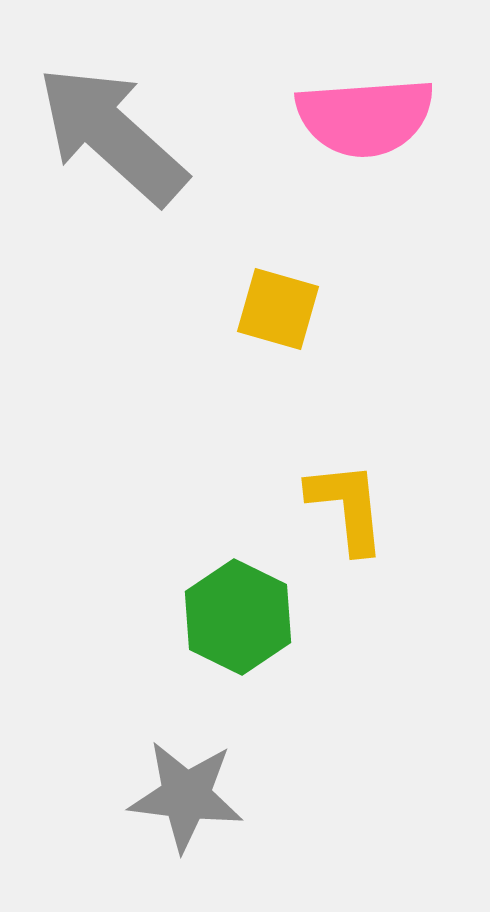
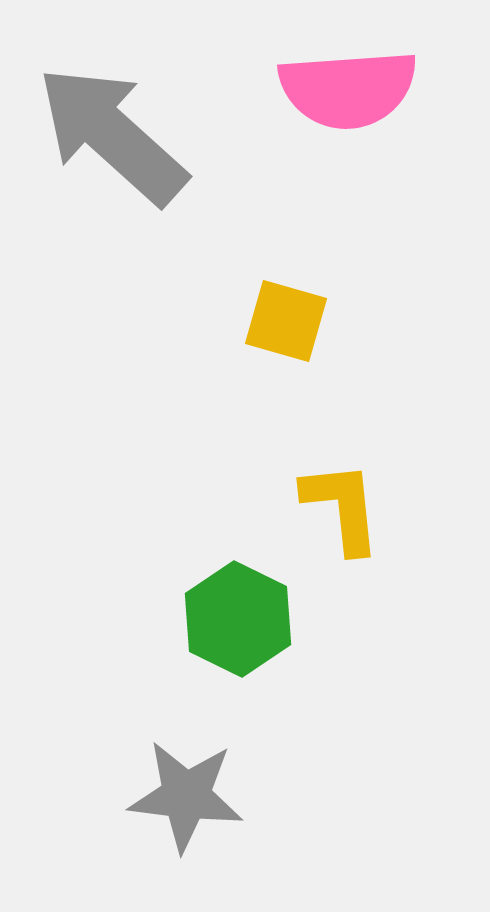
pink semicircle: moved 17 px left, 28 px up
yellow square: moved 8 px right, 12 px down
yellow L-shape: moved 5 px left
green hexagon: moved 2 px down
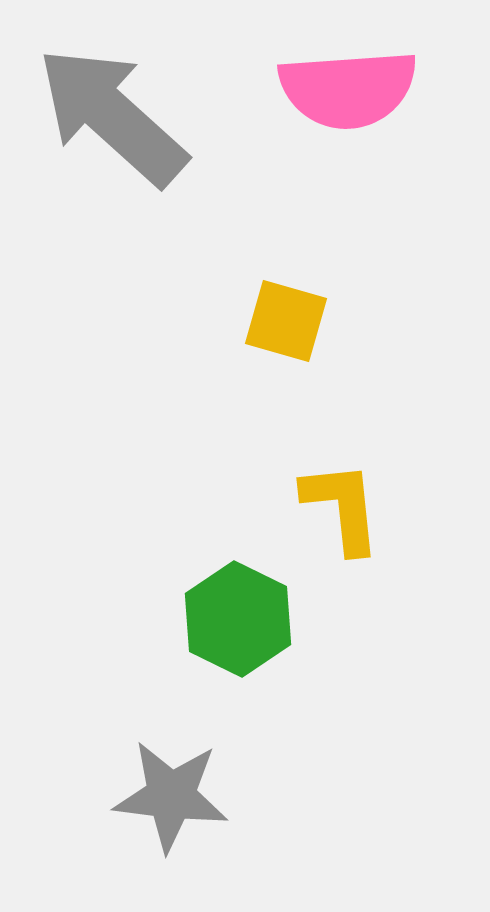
gray arrow: moved 19 px up
gray star: moved 15 px left
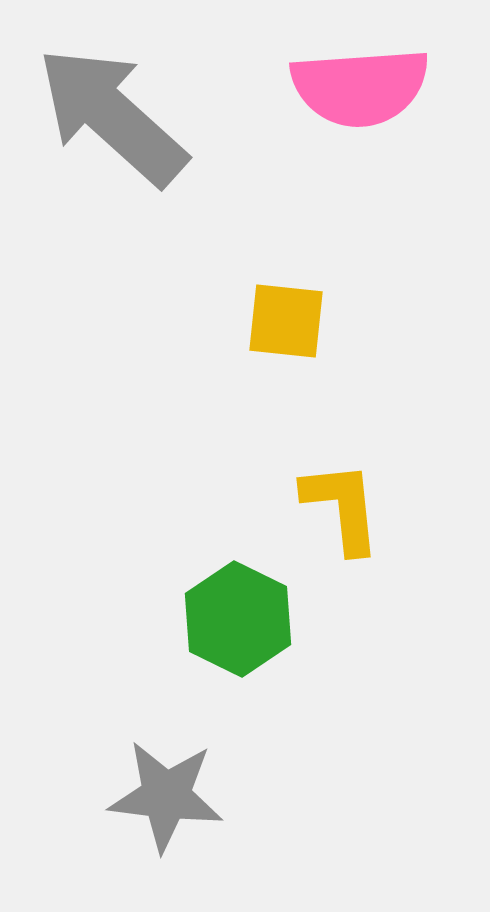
pink semicircle: moved 12 px right, 2 px up
yellow square: rotated 10 degrees counterclockwise
gray star: moved 5 px left
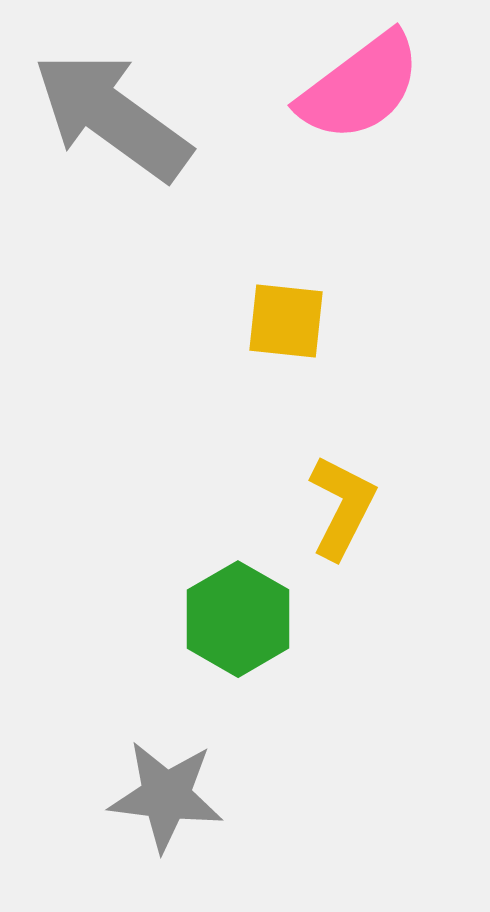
pink semicircle: rotated 33 degrees counterclockwise
gray arrow: rotated 6 degrees counterclockwise
yellow L-shape: rotated 33 degrees clockwise
green hexagon: rotated 4 degrees clockwise
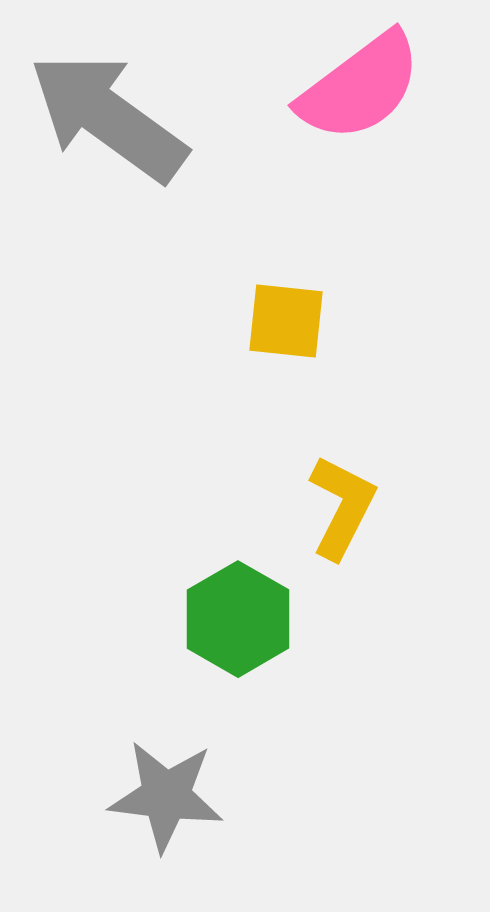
gray arrow: moved 4 px left, 1 px down
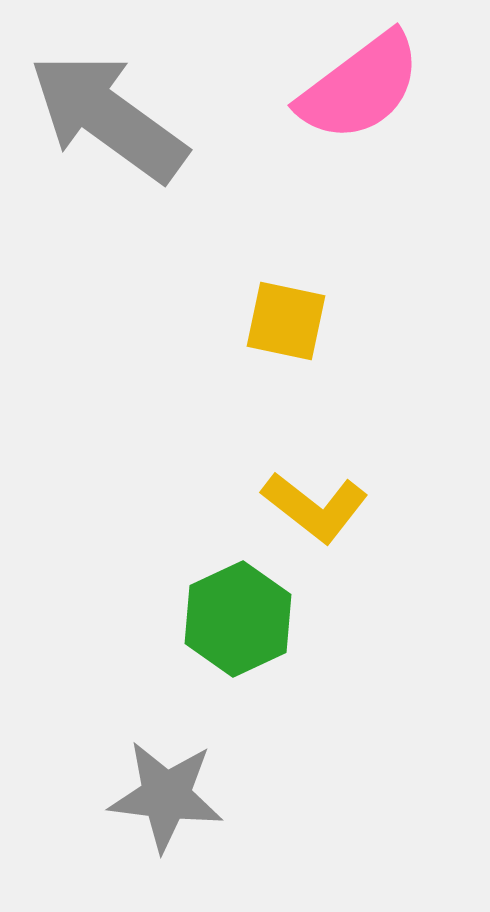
yellow square: rotated 6 degrees clockwise
yellow L-shape: moved 27 px left; rotated 101 degrees clockwise
green hexagon: rotated 5 degrees clockwise
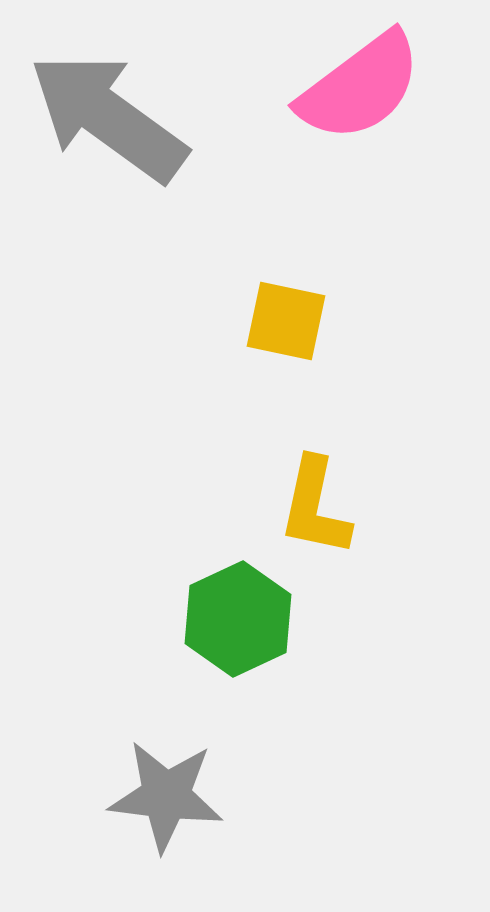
yellow L-shape: rotated 64 degrees clockwise
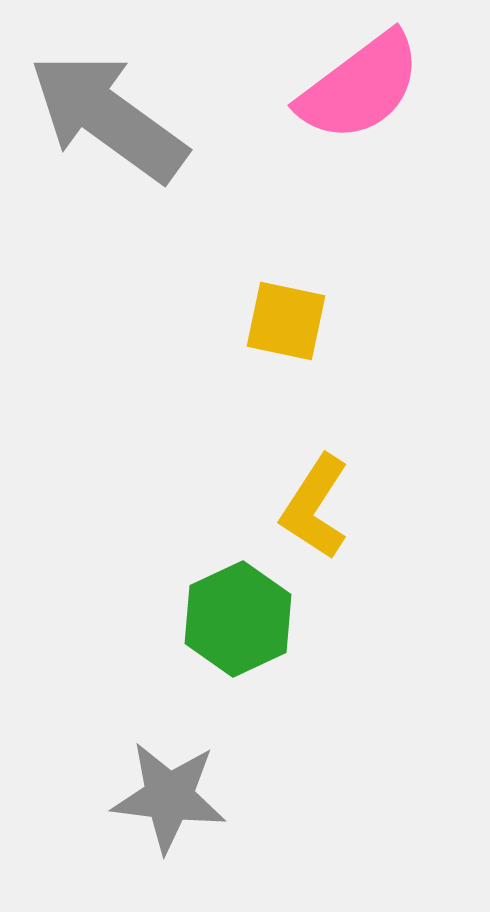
yellow L-shape: rotated 21 degrees clockwise
gray star: moved 3 px right, 1 px down
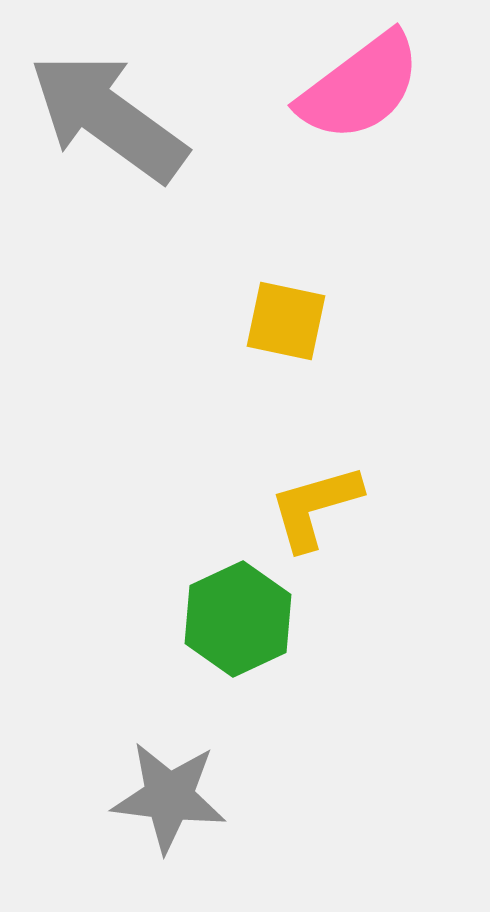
yellow L-shape: rotated 41 degrees clockwise
